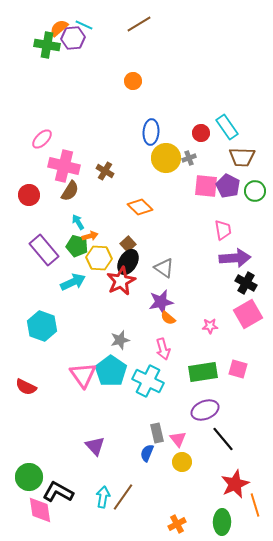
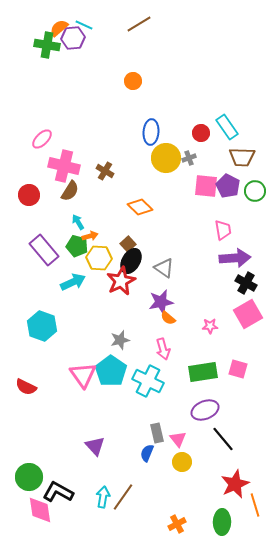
black ellipse at (128, 262): moved 3 px right, 1 px up
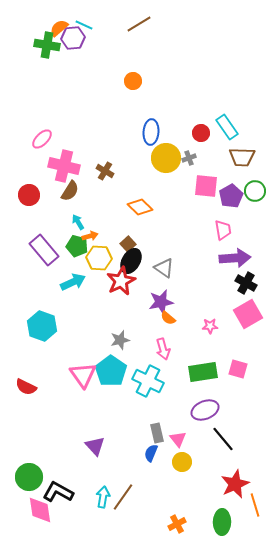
purple pentagon at (228, 186): moved 3 px right, 10 px down; rotated 15 degrees clockwise
blue semicircle at (147, 453): moved 4 px right
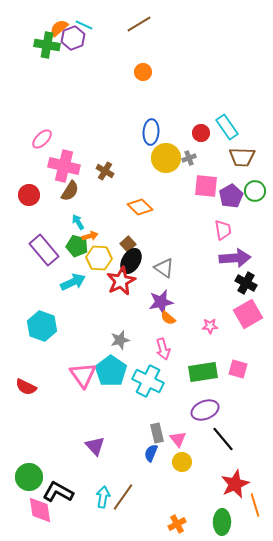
purple hexagon at (73, 38): rotated 15 degrees counterclockwise
orange circle at (133, 81): moved 10 px right, 9 px up
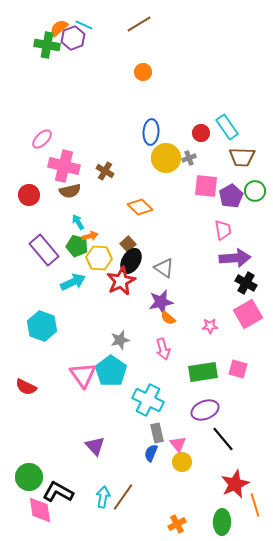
brown semicircle at (70, 191): rotated 45 degrees clockwise
cyan cross at (148, 381): moved 19 px down
pink triangle at (178, 439): moved 5 px down
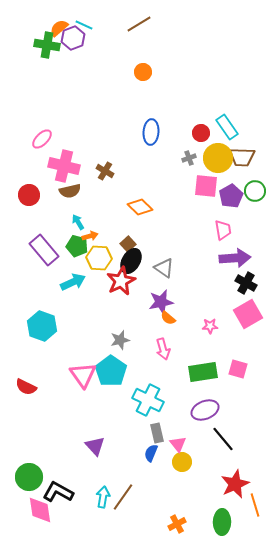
yellow circle at (166, 158): moved 52 px right
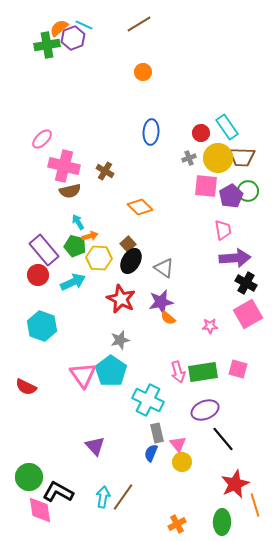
green cross at (47, 45): rotated 20 degrees counterclockwise
green circle at (255, 191): moved 7 px left
red circle at (29, 195): moved 9 px right, 80 px down
green pentagon at (77, 246): moved 2 px left
red star at (121, 281): moved 18 px down; rotated 20 degrees counterclockwise
pink arrow at (163, 349): moved 15 px right, 23 px down
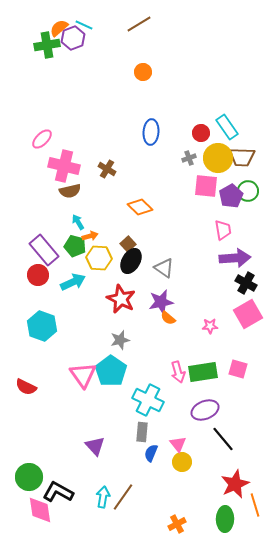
brown cross at (105, 171): moved 2 px right, 2 px up
gray rectangle at (157, 433): moved 15 px left, 1 px up; rotated 18 degrees clockwise
green ellipse at (222, 522): moved 3 px right, 3 px up
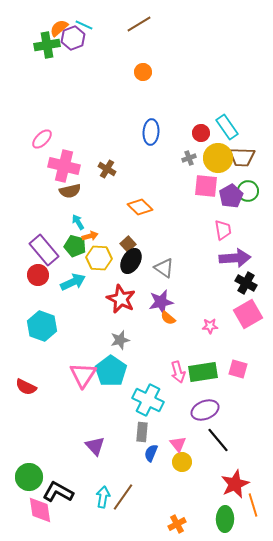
pink triangle at (83, 375): rotated 8 degrees clockwise
black line at (223, 439): moved 5 px left, 1 px down
orange line at (255, 505): moved 2 px left
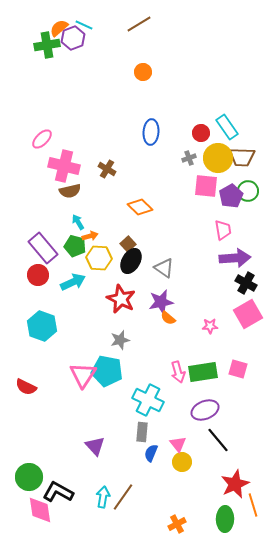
purple rectangle at (44, 250): moved 1 px left, 2 px up
cyan pentagon at (111, 371): moved 4 px left; rotated 24 degrees counterclockwise
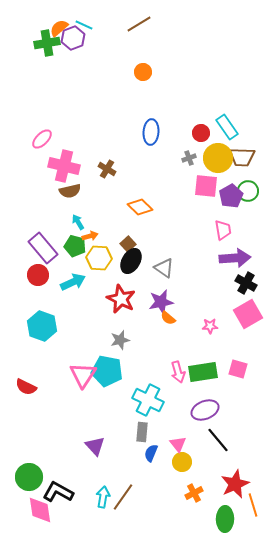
green cross at (47, 45): moved 2 px up
orange cross at (177, 524): moved 17 px right, 31 px up
